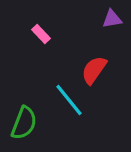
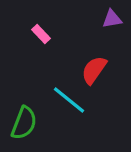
cyan line: rotated 12 degrees counterclockwise
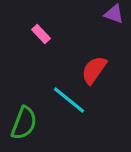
purple triangle: moved 2 px right, 5 px up; rotated 30 degrees clockwise
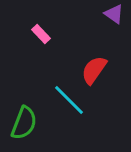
purple triangle: rotated 15 degrees clockwise
cyan line: rotated 6 degrees clockwise
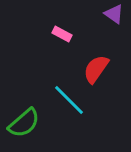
pink rectangle: moved 21 px right; rotated 18 degrees counterclockwise
red semicircle: moved 2 px right, 1 px up
green semicircle: rotated 28 degrees clockwise
